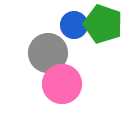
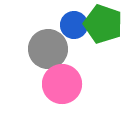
gray circle: moved 4 px up
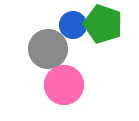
blue circle: moved 1 px left
pink circle: moved 2 px right, 1 px down
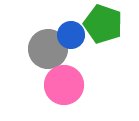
blue circle: moved 2 px left, 10 px down
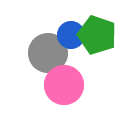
green pentagon: moved 6 px left, 11 px down
gray circle: moved 4 px down
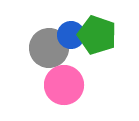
gray circle: moved 1 px right, 5 px up
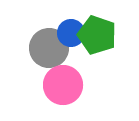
blue circle: moved 2 px up
pink circle: moved 1 px left
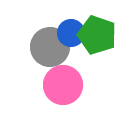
gray circle: moved 1 px right, 1 px up
